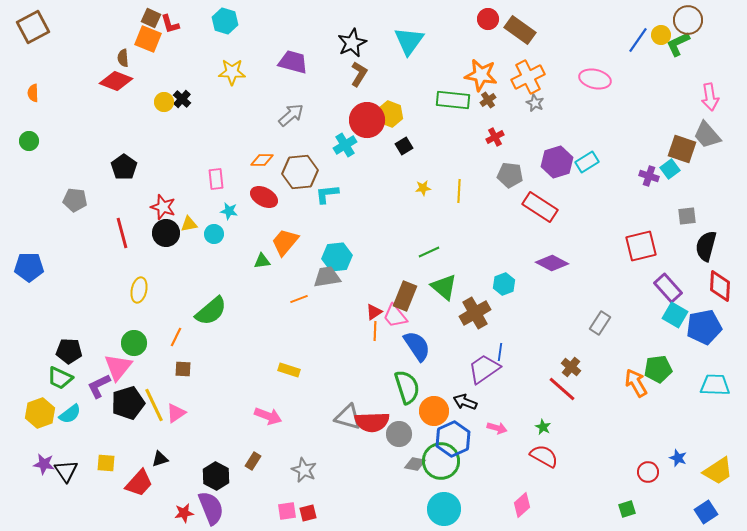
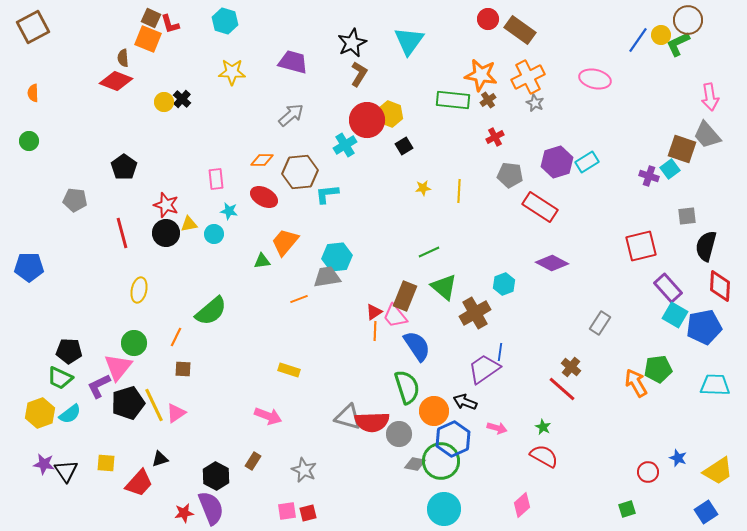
red star at (163, 207): moved 3 px right, 2 px up
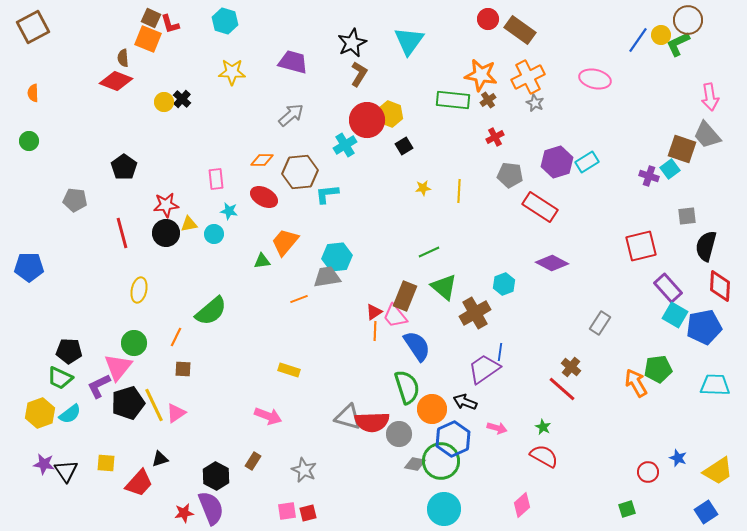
red star at (166, 205): rotated 25 degrees counterclockwise
orange circle at (434, 411): moved 2 px left, 2 px up
